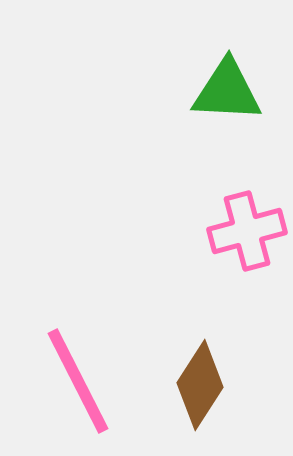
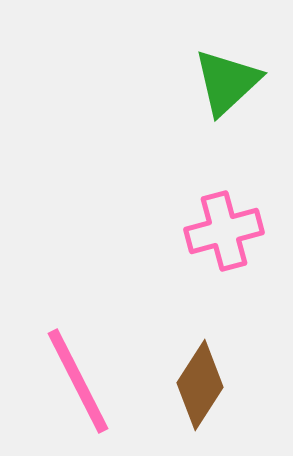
green triangle: moved 9 px up; rotated 46 degrees counterclockwise
pink cross: moved 23 px left
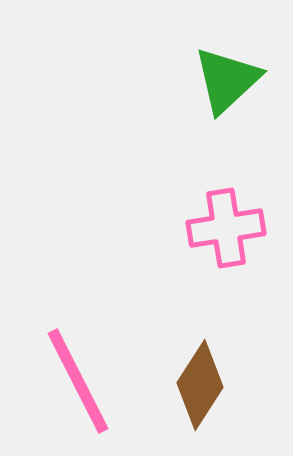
green triangle: moved 2 px up
pink cross: moved 2 px right, 3 px up; rotated 6 degrees clockwise
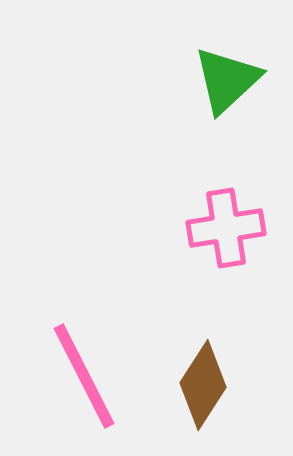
pink line: moved 6 px right, 5 px up
brown diamond: moved 3 px right
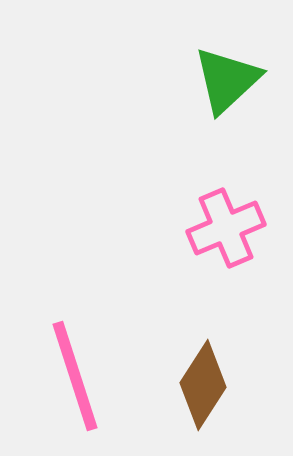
pink cross: rotated 14 degrees counterclockwise
pink line: moved 9 px left; rotated 9 degrees clockwise
